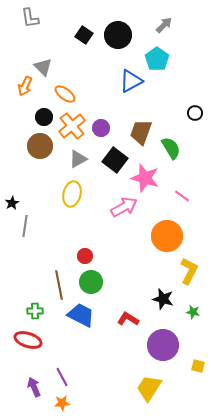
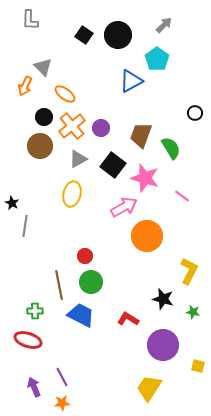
gray L-shape at (30, 18): moved 2 px down; rotated 10 degrees clockwise
brown trapezoid at (141, 132): moved 3 px down
black square at (115, 160): moved 2 px left, 5 px down
black star at (12, 203): rotated 16 degrees counterclockwise
orange circle at (167, 236): moved 20 px left
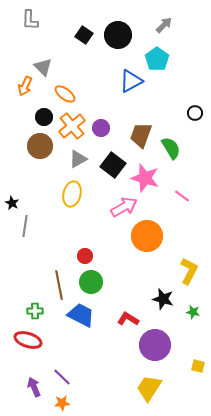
purple circle at (163, 345): moved 8 px left
purple line at (62, 377): rotated 18 degrees counterclockwise
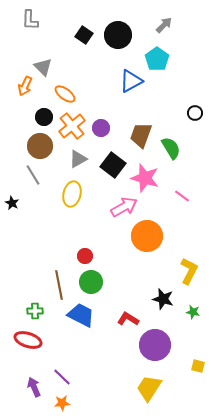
gray line at (25, 226): moved 8 px right, 51 px up; rotated 40 degrees counterclockwise
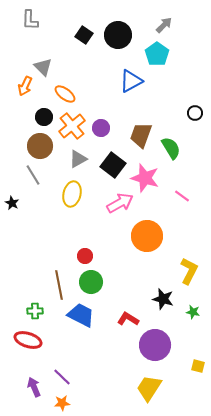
cyan pentagon at (157, 59): moved 5 px up
pink arrow at (124, 207): moved 4 px left, 4 px up
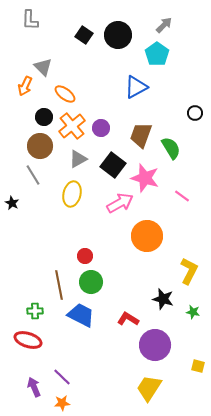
blue triangle at (131, 81): moved 5 px right, 6 px down
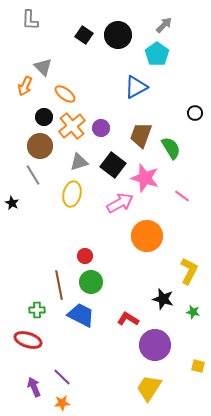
gray triangle at (78, 159): moved 1 px right, 3 px down; rotated 12 degrees clockwise
green cross at (35, 311): moved 2 px right, 1 px up
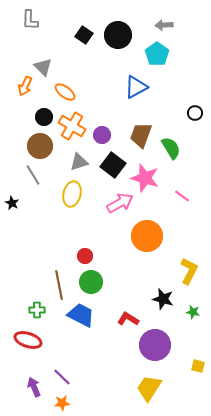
gray arrow at (164, 25): rotated 138 degrees counterclockwise
orange ellipse at (65, 94): moved 2 px up
orange cross at (72, 126): rotated 20 degrees counterclockwise
purple circle at (101, 128): moved 1 px right, 7 px down
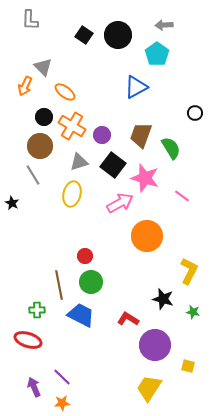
yellow square at (198, 366): moved 10 px left
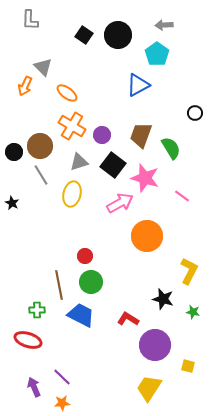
blue triangle at (136, 87): moved 2 px right, 2 px up
orange ellipse at (65, 92): moved 2 px right, 1 px down
black circle at (44, 117): moved 30 px left, 35 px down
gray line at (33, 175): moved 8 px right
